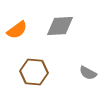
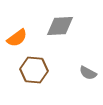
orange semicircle: moved 8 px down
brown hexagon: moved 2 px up
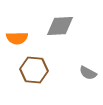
orange semicircle: rotated 35 degrees clockwise
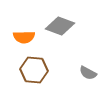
gray diamond: rotated 24 degrees clockwise
orange semicircle: moved 7 px right, 1 px up
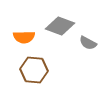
gray semicircle: moved 30 px up
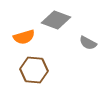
gray diamond: moved 4 px left, 6 px up
orange semicircle: rotated 15 degrees counterclockwise
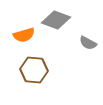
orange semicircle: moved 2 px up
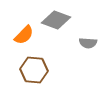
orange semicircle: rotated 30 degrees counterclockwise
gray semicircle: rotated 24 degrees counterclockwise
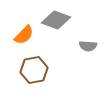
gray semicircle: moved 3 px down
brown hexagon: rotated 16 degrees counterclockwise
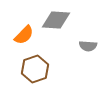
gray diamond: rotated 16 degrees counterclockwise
brown hexagon: moved 1 px right, 1 px up; rotated 8 degrees counterclockwise
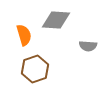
orange semicircle: rotated 60 degrees counterclockwise
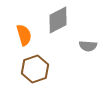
gray diamond: moved 2 px right; rotated 32 degrees counterclockwise
